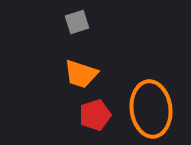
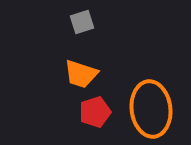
gray square: moved 5 px right
red pentagon: moved 3 px up
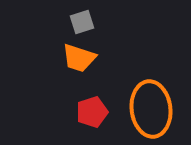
orange trapezoid: moved 2 px left, 16 px up
red pentagon: moved 3 px left
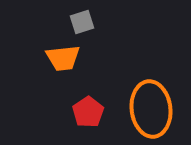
orange trapezoid: moved 16 px left; rotated 24 degrees counterclockwise
red pentagon: moved 4 px left; rotated 16 degrees counterclockwise
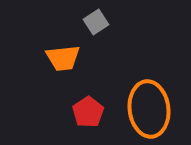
gray square: moved 14 px right; rotated 15 degrees counterclockwise
orange ellipse: moved 2 px left
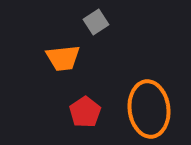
red pentagon: moved 3 px left
